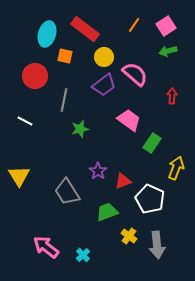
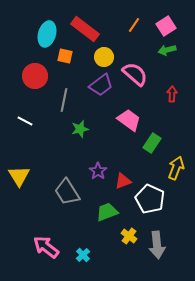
green arrow: moved 1 px left, 1 px up
purple trapezoid: moved 3 px left
red arrow: moved 2 px up
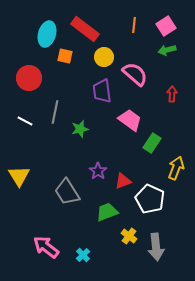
orange line: rotated 28 degrees counterclockwise
red circle: moved 6 px left, 2 px down
purple trapezoid: moved 1 px right, 6 px down; rotated 120 degrees clockwise
gray line: moved 9 px left, 12 px down
pink trapezoid: moved 1 px right
gray arrow: moved 1 px left, 2 px down
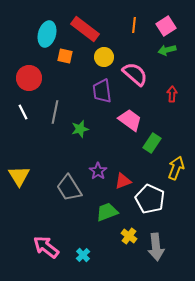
white line: moved 2 px left, 9 px up; rotated 35 degrees clockwise
gray trapezoid: moved 2 px right, 4 px up
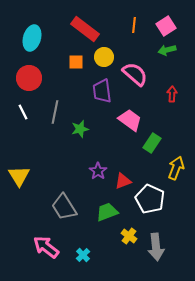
cyan ellipse: moved 15 px left, 4 px down
orange square: moved 11 px right, 6 px down; rotated 14 degrees counterclockwise
gray trapezoid: moved 5 px left, 19 px down
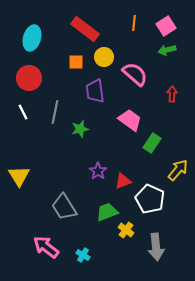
orange line: moved 2 px up
purple trapezoid: moved 7 px left
yellow arrow: moved 2 px right, 2 px down; rotated 20 degrees clockwise
yellow cross: moved 3 px left, 6 px up
cyan cross: rotated 16 degrees counterclockwise
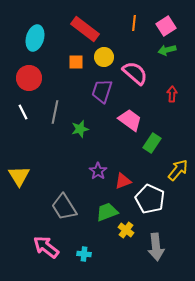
cyan ellipse: moved 3 px right
pink semicircle: moved 1 px up
purple trapezoid: moved 7 px right; rotated 25 degrees clockwise
cyan cross: moved 1 px right, 1 px up; rotated 24 degrees counterclockwise
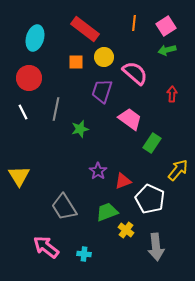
gray line: moved 1 px right, 3 px up
pink trapezoid: moved 1 px up
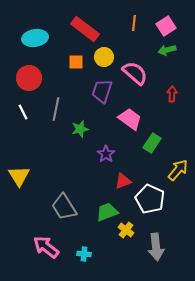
cyan ellipse: rotated 65 degrees clockwise
purple star: moved 8 px right, 17 px up
